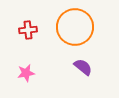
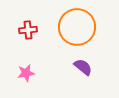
orange circle: moved 2 px right
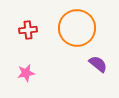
orange circle: moved 1 px down
purple semicircle: moved 15 px right, 3 px up
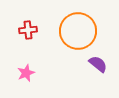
orange circle: moved 1 px right, 3 px down
pink star: rotated 12 degrees counterclockwise
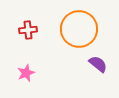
orange circle: moved 1 px right, 2 px up
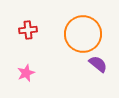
orange circle: moved 4 px right, 5 px down
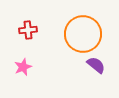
purple semicircle: moved 2 px left, 1 px down
pink star: moved 3 px left, 6 px up
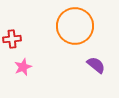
red cross: moved 16 px left, 9 px down
orange circle: moved 8 px left, 8 px up
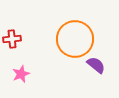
orange circle: moved 13 px down
pink star: moved 2 px left, 7 px down
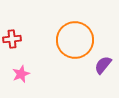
orange circle: moved 1 px down
purple semicircle: moved 7 px right; rotated 90 degrees counterclockwise
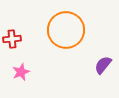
orange circle: moved 9 px left, 10 px up
pink star: moved 2 px up
